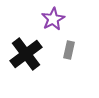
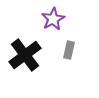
black cross: moved 1 px left, 1 px down
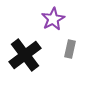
gray rectangle: moved 1 px right, 1 px up
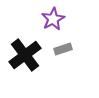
gray rectangle: moved 7 px left; rotated 60 degrees clockwise
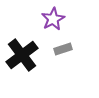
black cross: moved 3 px left
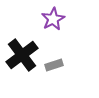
gray rectangle: moved 9 px left, 16 px down
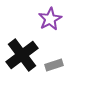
purple star: moved 3 px left
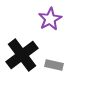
gray rectangle: rotated 30 degrees clockwise
